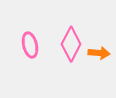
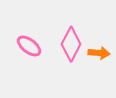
pink ellipse: moved 1 px left, 1 px down; rotated 40 degrees counterclockwise
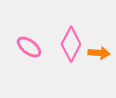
pink ellipse: moved 1 px down
